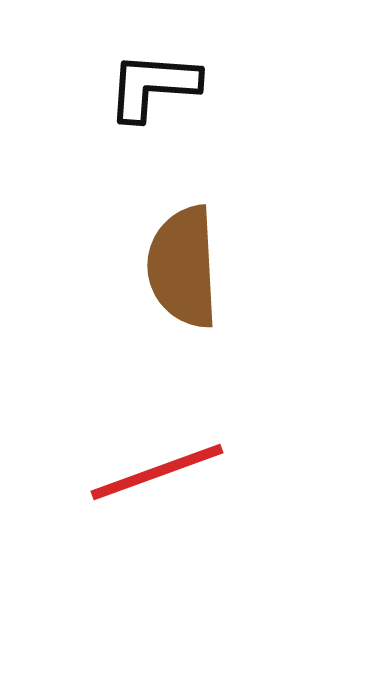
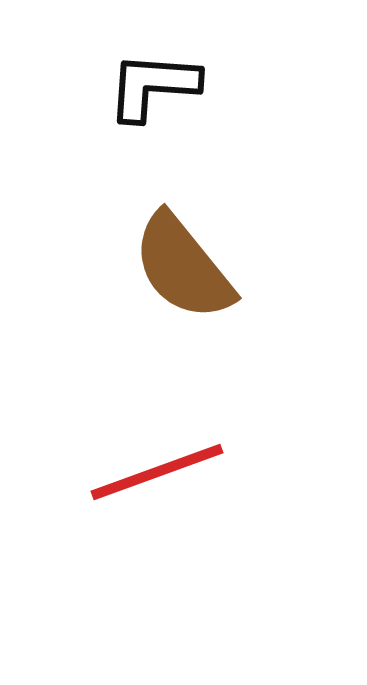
brown semicircle: rotated 36 degrees counterclockwise
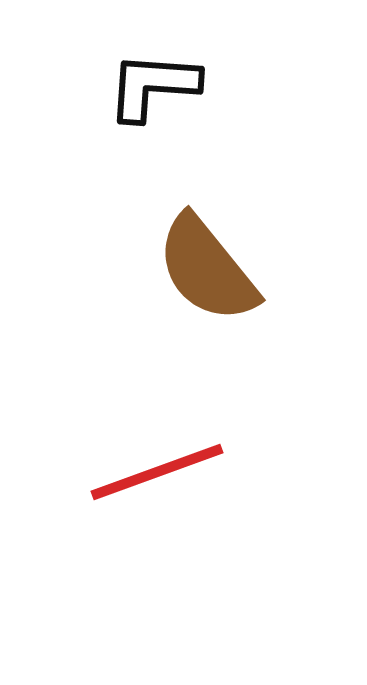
brown semicircle: moved 24 px right, 2 px down
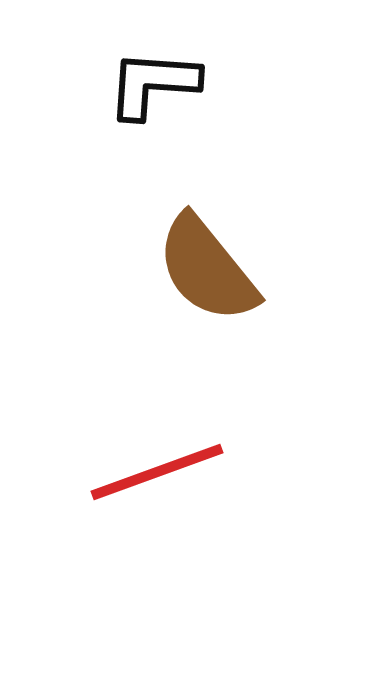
black L-shape: moved 2 px up
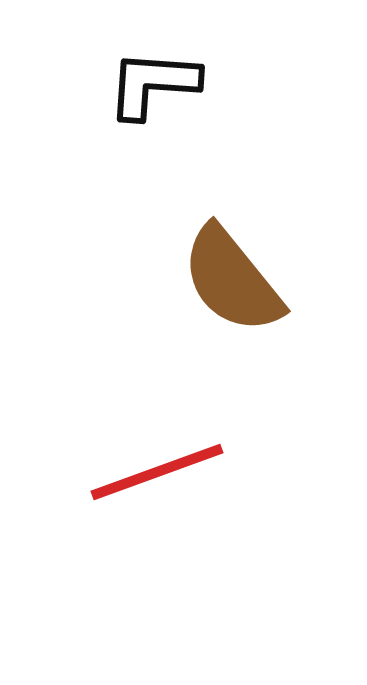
brown semicircle: moved 25 px right, 11 px down
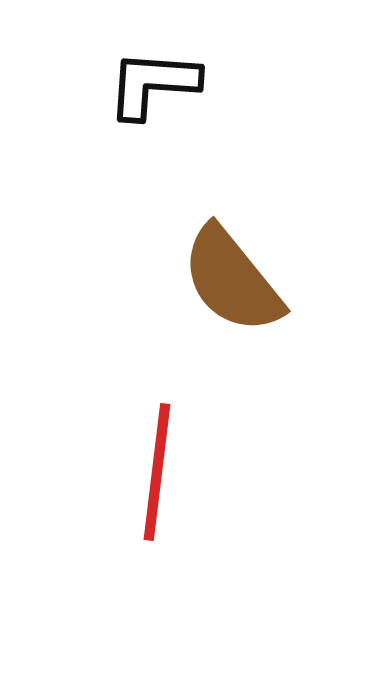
red line: rotated 63 degrees counterclockwise
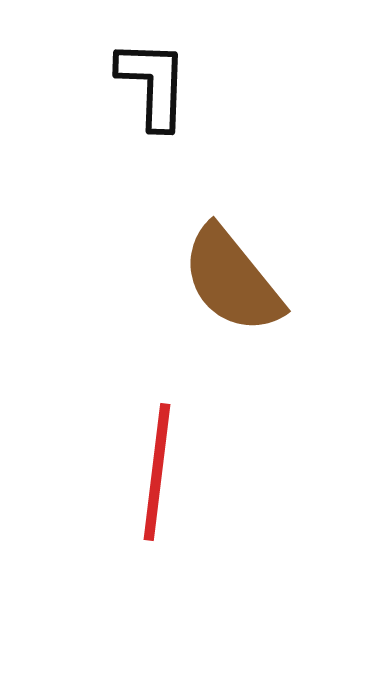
black L-shape: rotated 88 degrees clockwise
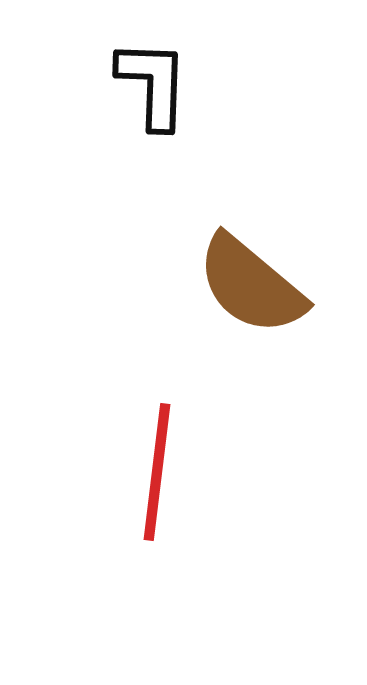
brown semicircle: moved 19 px right, 5 px down; rotated 11 degrees counterclockwise
